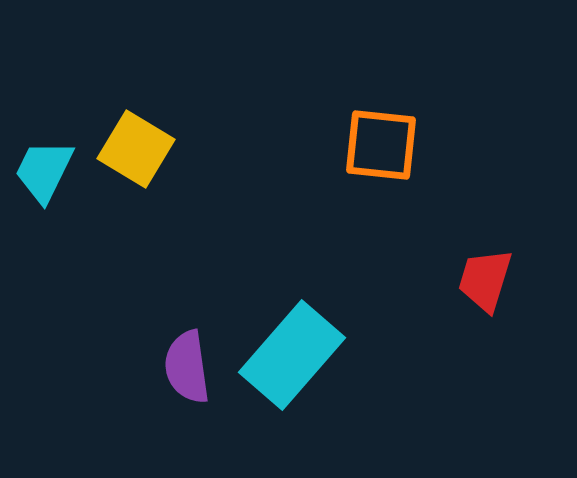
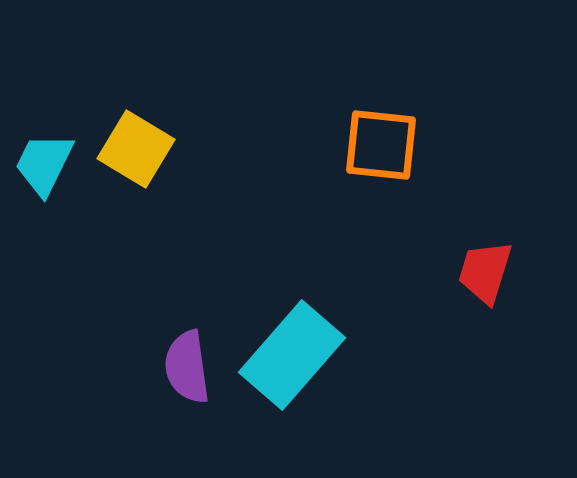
cyan trapezoid: moved 7 px up
red trapezoid: moved 8 px up
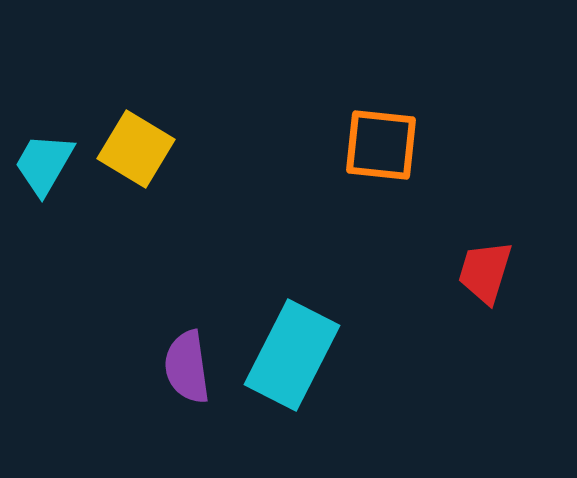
cyan trapezoid: rotated 4 degrees clockwise
cyan rectangle: rotated 14 degrees counterclockwise
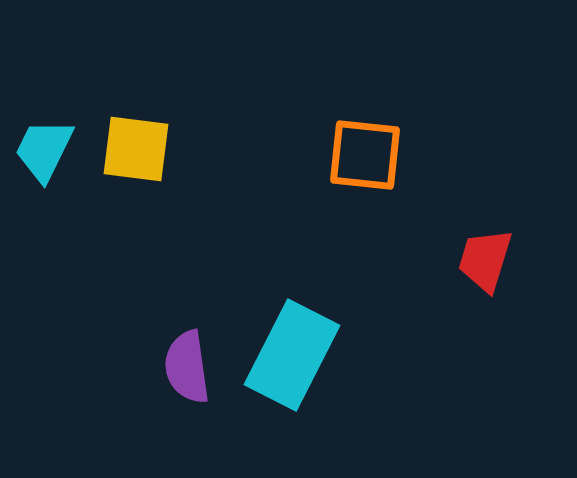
orange square: moved 16 px left, 10 px down
yellow square: rotated 24 degrees counterclockwise
cyan trapezoid: moved 14 px up; rotated 4 degrees counterclockwise
red trapezoid: moved 12 px up
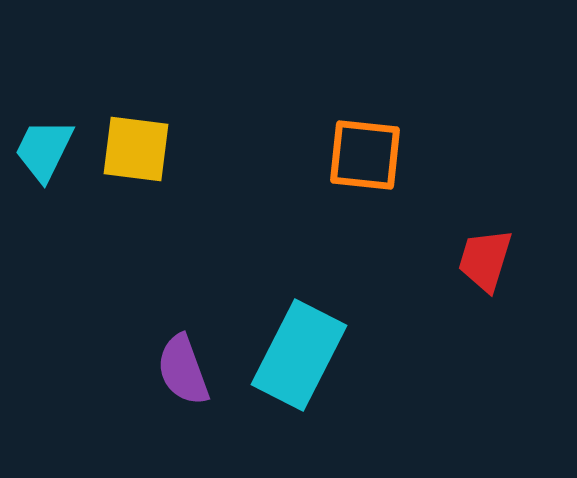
cyan rectangle: moved 7 px right
purple semicircle: moved 4 px left, 3 px down; rotated 12 degrees counterclockwise
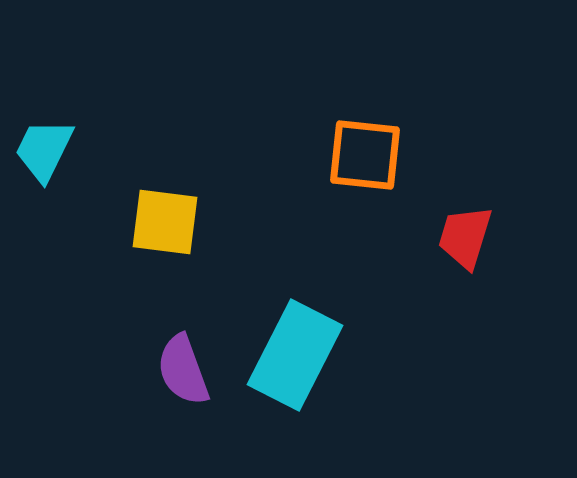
yellow square: moved 29 px right, 73 px down
red trapezoid: moved 20 px left, 23 px up
cyan rectangle: moved 4 px left
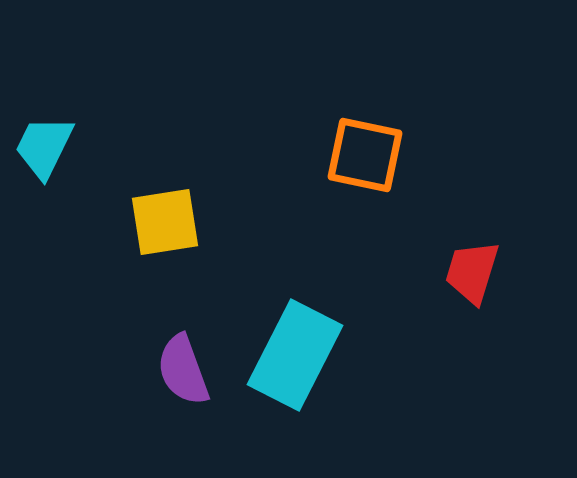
cyan trapezoid: moved 3 px up
orange square: rotated 6 degrees clockwise
yellow square: rotated 16 degrees counterclockwise
red trapezoid: moved 7 px right, 35 px down
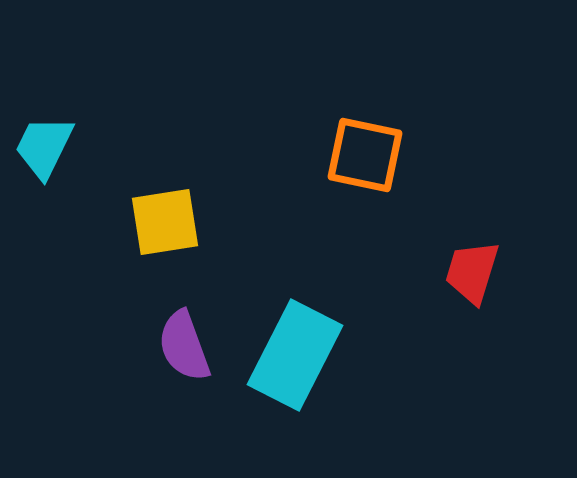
purple semicircle: moved 1 px right, 24 px up
